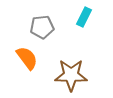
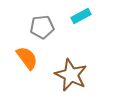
cyan rectangle: moved 3 px left, 1 px up; rotated 36 degrees clockwise
brown star: rotated 24 degrees clockwise
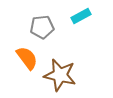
brown star: moved 11 px left; rotated 12 degrees counterclockwise
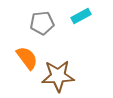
gray pentagon: moved 4 px up
brown star: moved 2 px left, 1 px down; rotated 16 degrees counterclockwise
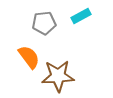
gray pentagon: moved 2 px right
orange semicircle: moved 2 px right, 1 px up
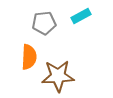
orange semicircle: rotated 40 degrees clockwise
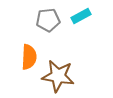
gray pentagon: moved 4 px right, 3 px up
brown star: rotated 12 degrees clockwise
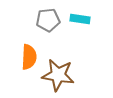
cyan rectangle: moved 1 px left, 3 px down; rotated 36 degrees clockwise
brown star: moved 1 px up
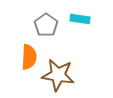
gray pentagon: moved 2 px left, 5 px down; rotated 30 degrees counterclockwise
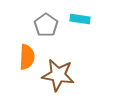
orange semicircle: moved 2 px left
